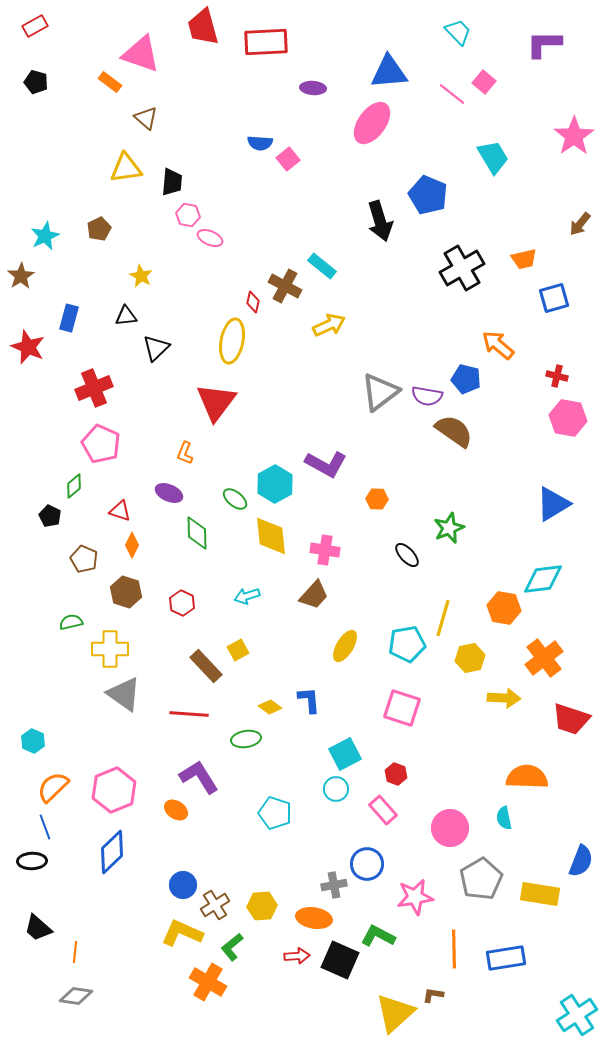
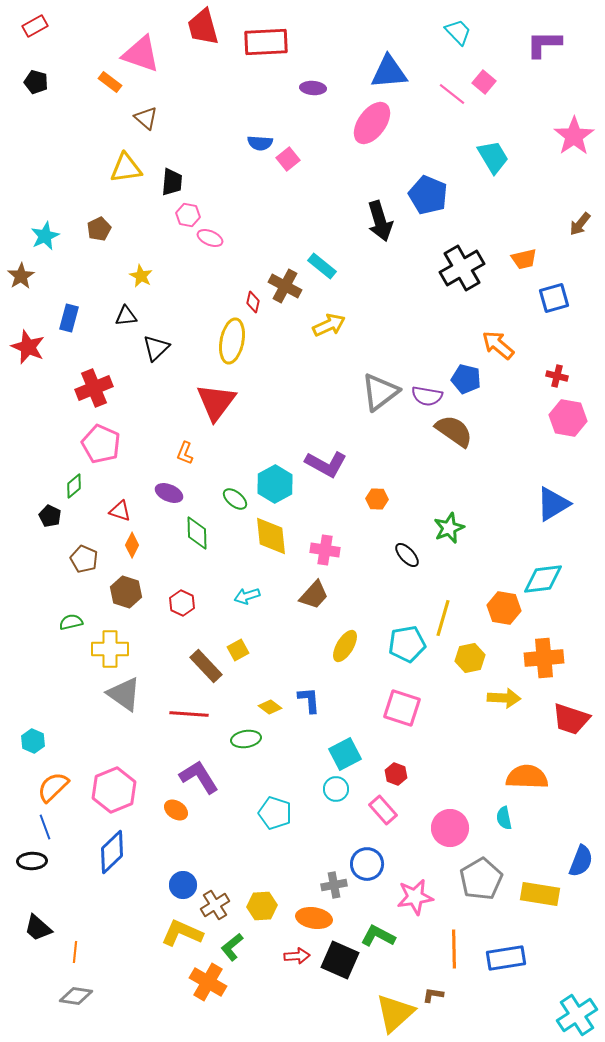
orange cross at (544, 658): rotated 33 degrees clockwise
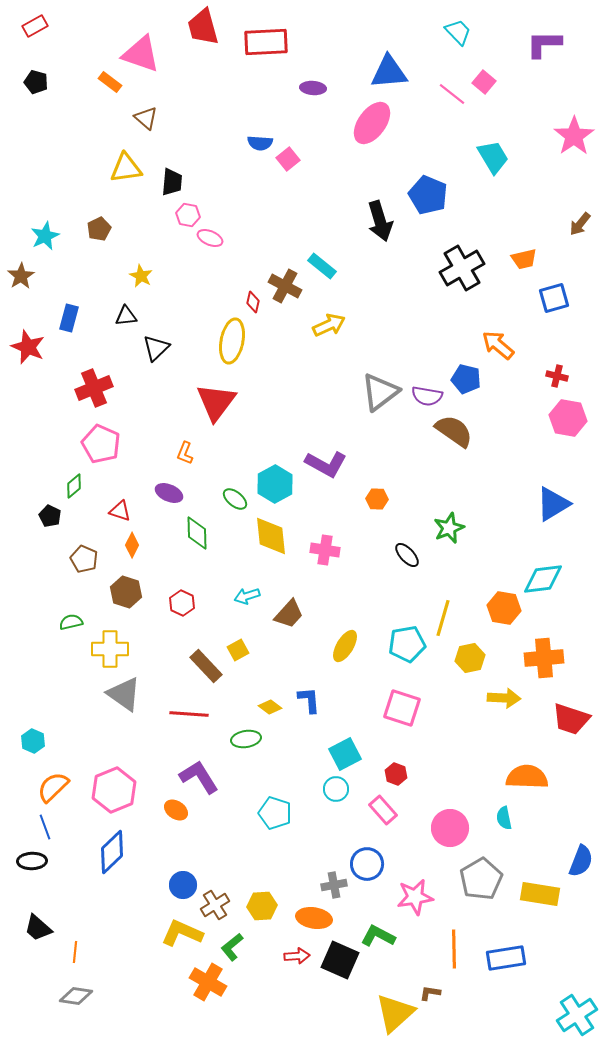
brown trapezoid at (314, 595): moved 25 px left, 19 px down
brown L-shape at (433, 995): moved 3 px left, 2 px up
